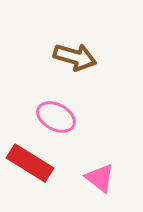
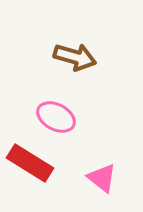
pink triangle: moved 2 px right
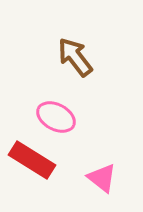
brown arrow: rotated 144 degrees counterclockwise
red rectangle: moved 2 px right, 3 px up
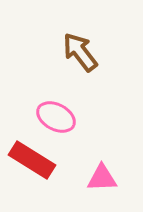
brown arrow: moved 5 px right, 5 px up
pink triangle: rotated 40 degrees counterclockwise
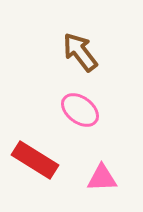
pink ellipse: moved 24 px right, 7 px up; rotated 9 degrees clockwise
red rectangle: moved 3 px right
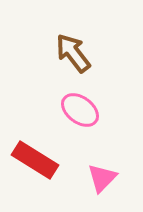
brown arrow: moved 7 px left, 1 px down
pink triangle: rotated 44 degrees counterclockwise
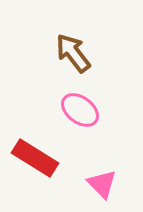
red rectangle: moved 2 px up
pink triangle: moved 6 px down; rotated 28 degrees counterclockwise
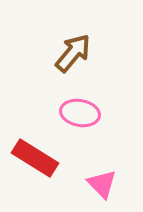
brown arrow: rotated 78 degrees clockwise
pink ellipse: moved 3 px down; rotated 27 degrees counterclockwise
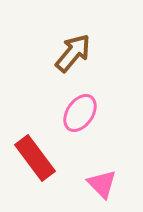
pink ellipse: rotated 66 degrees counterclockwise
red rectangle: rotated 21 degrees clockwise
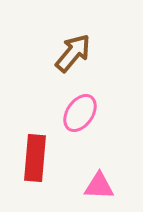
red rectangle: rotated 42 degrees clockwise
pink triangle: moved 3 px left, 2 px down; rotated 44 degrees counterclockwise
